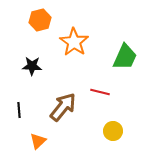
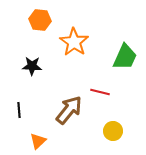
orange hexagon: rotated 20 degrees clockwise
brown arrow: moved 6 px right, 3 px down
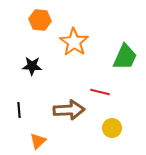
brown arrow: rotated 48 degrees clockwise
yellow circle: moved 1 px left, 3 px up
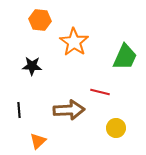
yellow circle: moved 4 px right
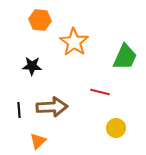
brown arrow: moved 17 px left, 3 px up
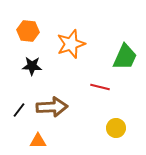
orange hexagon: moved 12 px left, 11 px down
orange star: moved 3 px left, 2 px down; rotated 20 degrees clockwise
red line: moved 5 px up
black line: rotated 42 degrees clockwise
orange triangle: rotated 42 degrees clockwise
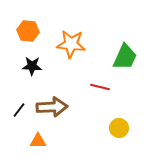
orange star: rotated 24 degrees clockwise
yellow circle: moved 3 px right
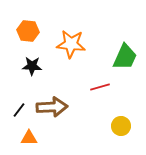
red line: rotated 30 degrees counterclockwise
yellow circle: moved 2 px right, 2 px up
orange triangle: moved 9 px left, 3 px up
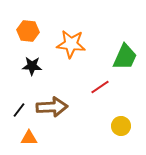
red line: rotated 18 degrees counterclockwise
